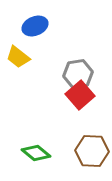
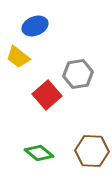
red square: moved 33 px left
green diamond: moved 3 px right
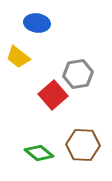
blue ellipse: moved 2 px right, 3 px up; rotated 30 degrees clockwise
red square: moved 6 px right
brown hexagon: moved 9 px left, 6 px up
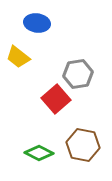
red square: moved 3 px right, 4 px down
brown hexagon: rotated 8 degrees clockwise
green diamond: rotated 12 degrees counterclockwise
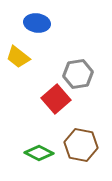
brown hexagon: moved 2 px left
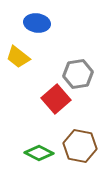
brown hexagon: moved 1 px left, 1 px down
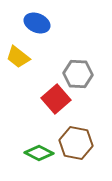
blue ellipse: rotated 15 degrees clockwise
gray hexagon: rotated 12 degrees clockwise
brown hexagon: moved 4 px left, 3 px up
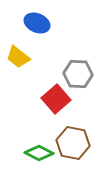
brown hexagon: moved 3 px left
